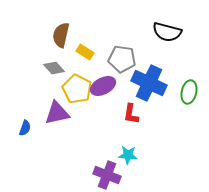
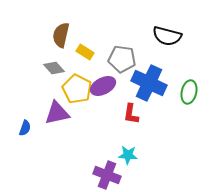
black semicircle: moved 4 px down
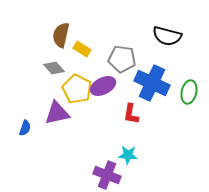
yellow rectangle: moved 3 px left, 3 px up
blue cross: moved 3 px right
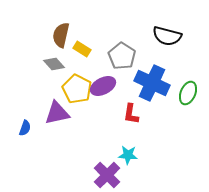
gray pentagon: moved 3 px up; rotated 24 degrees clockwise
gray diamond: moved 4 px up
green ellipse: moved 1 px left, 1 px down; rotated 10 degrees clockwise
purple cross: rotated 24 degrees clockwise
